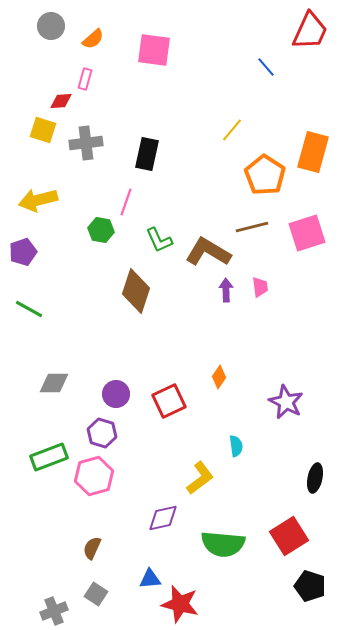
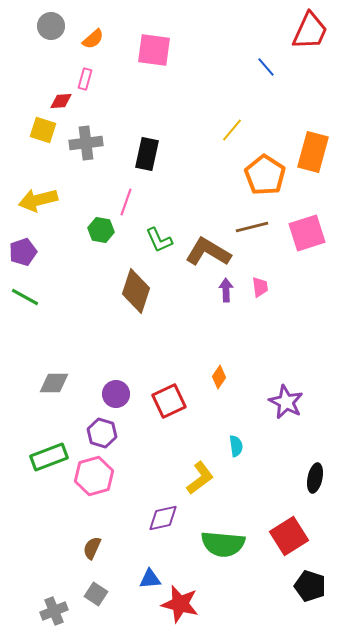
green line at (29, 309): moved 4 px left, 12 px up
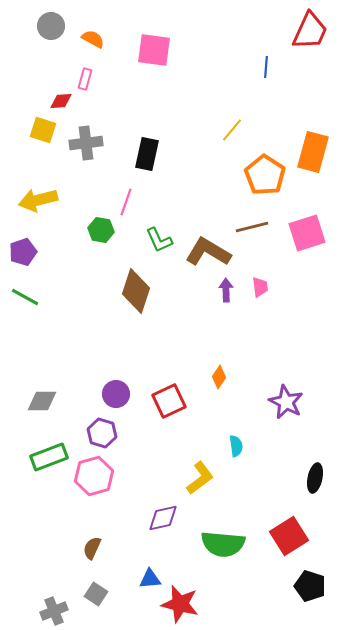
orange semicircle at (93, 39): rotated 110 degrees counterclockwise
blue line at (266, 67): rotated 45 degrees clockwise
gray diamond at (54, 383): moved 12 px left, 18 px down
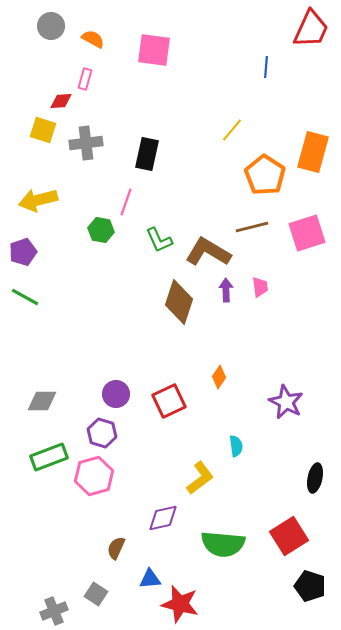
red trapezoid at (310, 31): moved 1 px right, 2 px up
brown diamond at (136, 291): moved 43 px right, 11 px down
brown semicircle at (92, 548): moved 24 px right
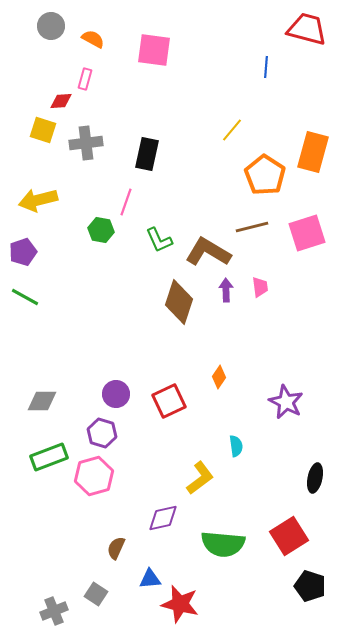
red trapezoid at (311, 29): moved 4 px left; rotated 99 degrees counterclockwise
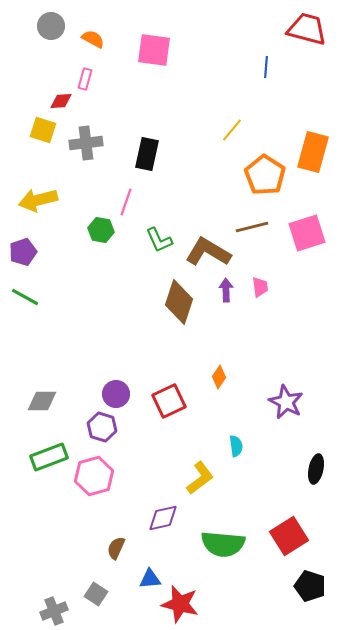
purple hexagon at (102, 433): moved 6 px up
black ellipse at (315, 478): moved 1 px right, 9 px up
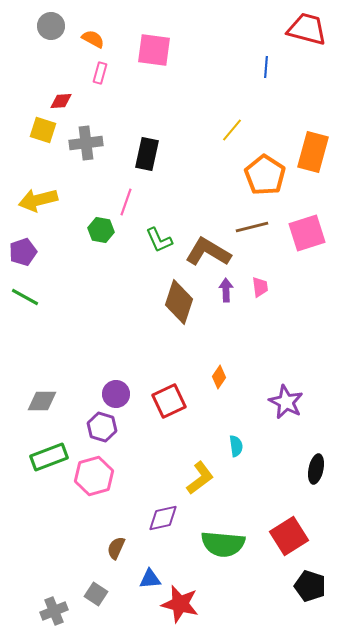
pink rectangle at (85, 79): moved 15 px right, 6 px up
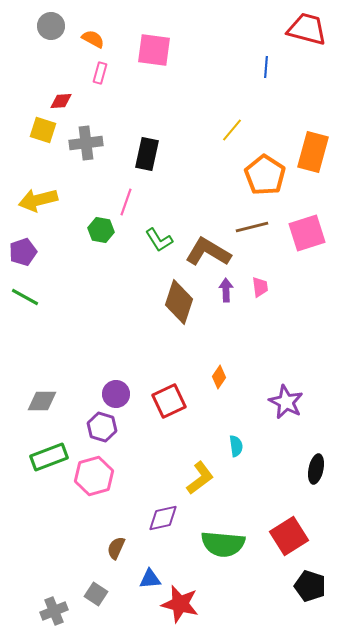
green L-shape at (159, 240): rotated 8 degrees counterclockwise
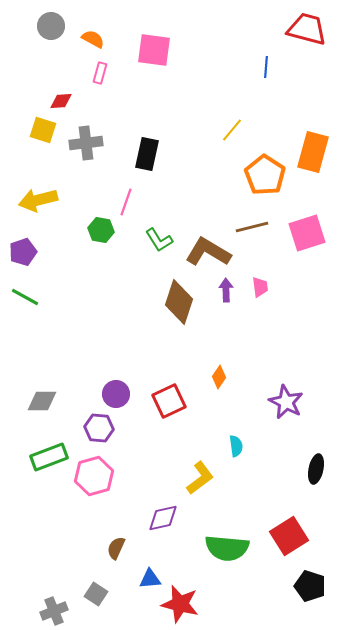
purple hexagon at (102, 427): moved 3 px left, 1 px down; rotated 12 degrees counterclockwise
green semicircle at (223, 544): moved 4 px right, 4 px down
